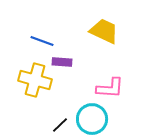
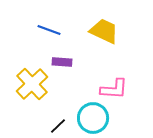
blue line: moved 7 px right, 11 px up
yellow cross: moved 3 px left, 4 px down; rotated 32 degrees clockwise
pink L-shape: moved 4 px right, 1 px down
cyan circle: moved 1 px right, 1 px up
black line: moved 2 px left, 1 px down
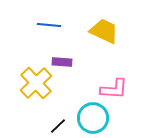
blue line: moved 5 px up; rotated 15 degrees counterclockwise
yellow cross: moved 4 px right, 1 px up
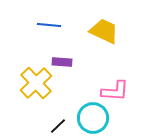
pink L-shape: moved 1 px right, 2 px down
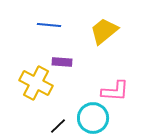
yellow trapezoid: rotated 64 degrees counterclockwise
yellow cross: rotated 20 degrees counterclockwise
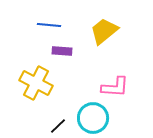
purple rectangle: moved 11 px up
pink L-shape: moved 4 px up
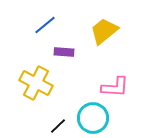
blue line: moved 4 px left; rotated 45 degrees counterclockwise
purple rectangle: moved 2 px right, 1 px down
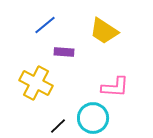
yellow trapezoid: rotated 108 degrees counterclockwise
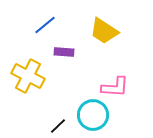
yellow cross: moved 8 px left, 7 px up
cyan circle: moved 3 px up
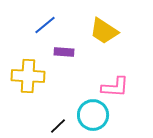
yellow cross: rotated 24 degrees counterclockwise
